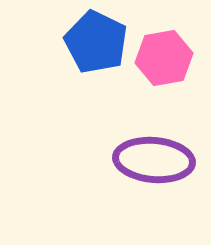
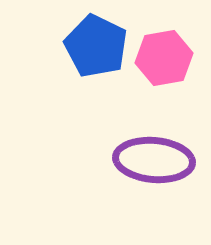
blue pentagon: moved 4 px down
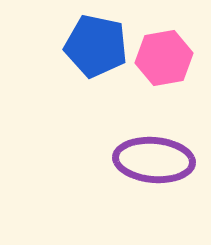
blue pentagon: rotated 14 degrees counterclockwise
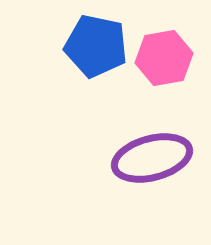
purple ellipse: moved 2 px left, 2 px up; rotated 20 degrees counterclockwise
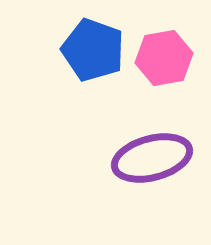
blue pentagon: moved 3 px left, 4 px down; rotated 8 degrees clockwise
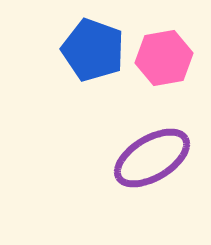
purple ellipse: rotated 16 degrees counterclockwise
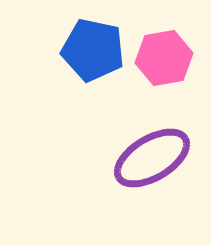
blue pentagon: rotated 8 degrees counterclockwise
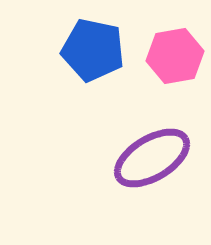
pink hexagon: moved 11 px right, 2 px up
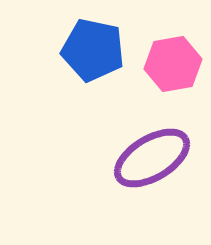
pink hexagon: moved 2 px left, 8 px down
